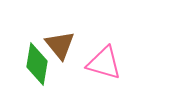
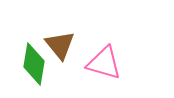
green diamond: moved 3 px left
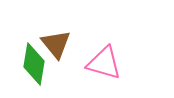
brown triangle: moved 4 px left, 1 px up
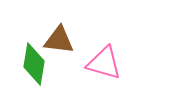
brown triangle: moved 3 px right, 4 px up; rotated 44 degrees counterclockwise
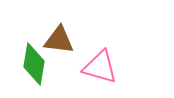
pink triangle: moved 4 px left, 4 px down
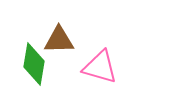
brown triangle: rotated 8 degrees counterclockwise
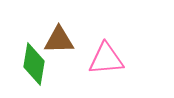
pink triangle: moved 6 px right, 8 px up; rotated 21 degrees counterclockwise
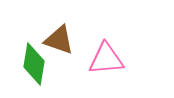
brown triangle: rotated 20 degrees clockwise
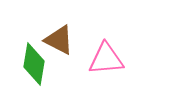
brown triangle: rotated 8 degrees clockwise
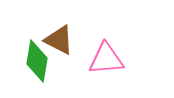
green diamond: moved 3 px right, 3 px up
